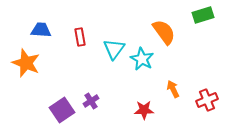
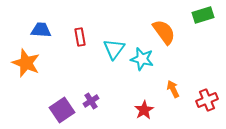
cyan star: rotated 15 degrees counterclockwise
red star: rotated 30 degrees counterclockwise
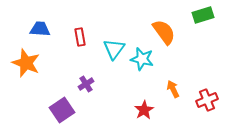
blue trapezoid: moved 1 px left, 1 px up
purple cross: moved 5 px left, 17 px up
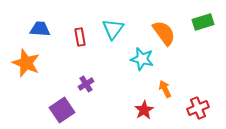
green rectangle: moved 7 px down
orange semicircle: moved 1 px down
cyan triangle: moved 1 px left, 20 px up
orange arrow: moved 8 px left
red cross: moved 9 px left, 8 px down
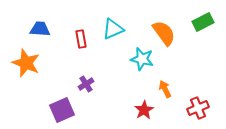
green rectangle: rotated 10 degrees counterclockwise
cyan triangle: rotated 30 degrees clockwise
red rectangle: moved 1 px right, 2 px down
purple square: rotated 10 degrees clockwise
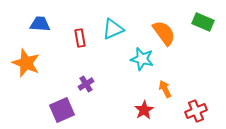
green rectangle: rotated 50 degrees clockwise
blue trapezoid: moved 5 px up
red rectangle: moved 1 px left, 1 px up
red cross: moved 2 px left, 3 px down
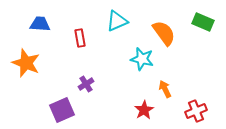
cyan triangle: moved 4 px right, 8 px up
